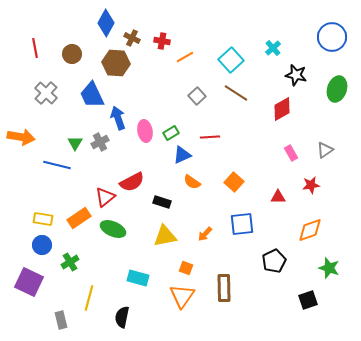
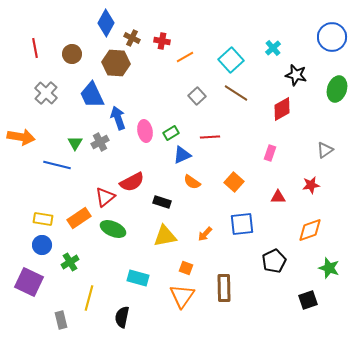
pink rectangle at (291, 153): moved 21 px left; rotated 49 degrees clockwise
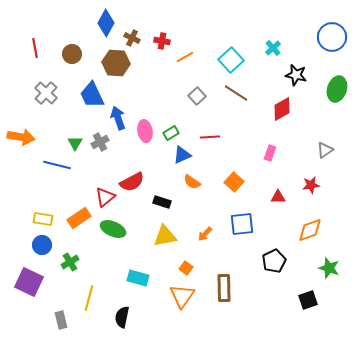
orange square at (186, 268): rotated 16 degrees clockwise
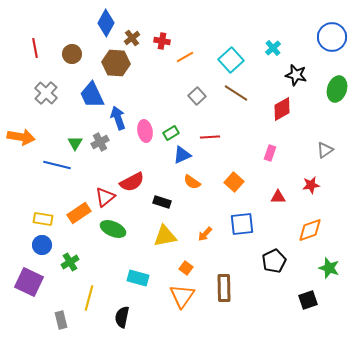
brown cross at (132, 38): rotated 28 degrees clockwise
orange rectangle at (79, 218): moved 5 px up
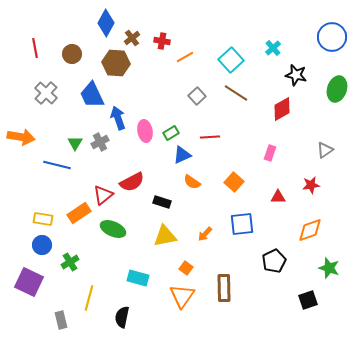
red triangle at (105, 197): moved 2 px left, 2 px up
